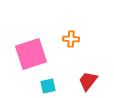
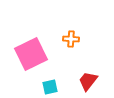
pink square: rotated 8 degrees counterclockwise
cyan square: moved 2 px right, 1 px down
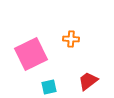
red trapezoid: rotated 15 degrees clockwise
cyan square: moved 1 px left
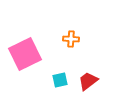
pink square: moved 6 px left
cyan square: moved 11 px right, 7 px up
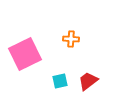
cyan square: moved 1 px down
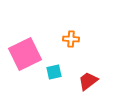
cyan square: moved 6 px left, 9 px up
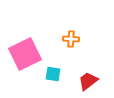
cyan square: moved 1 px left, 2 px down; rotated 21 degrees clockwise
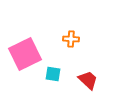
red trapezoid: moved 1 px up; rotated 80 degrees clockwise
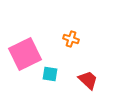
orange cross: rotated 14 degrees clockwise
cyan square: moved 3 px left
